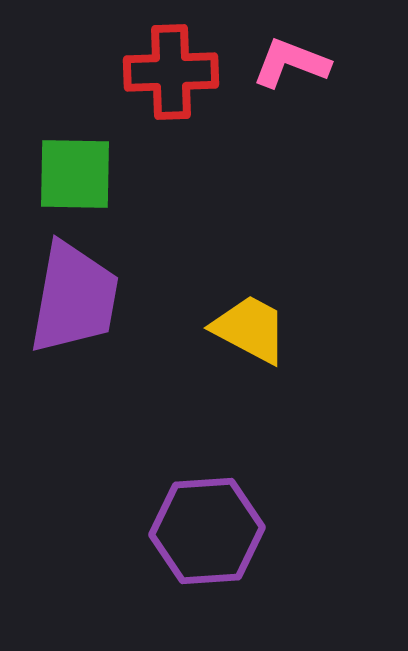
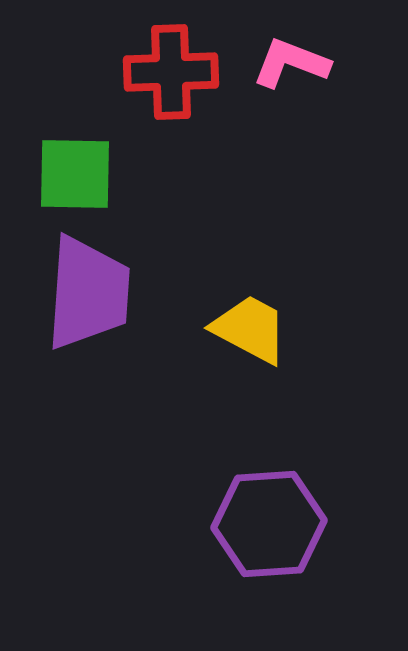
purple trapezoid: moved 14 px right, 5 px up; rotated 6 degrees counterclockwise
purple hexagon: moved 62 px right, 7 px up
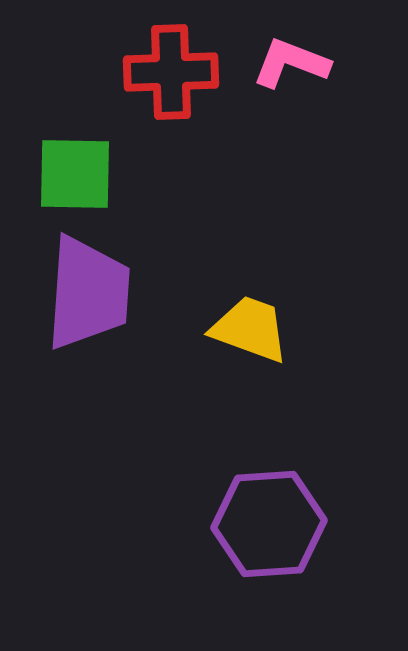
yellow trapezoid: rotated 8 degrees counterclockwise
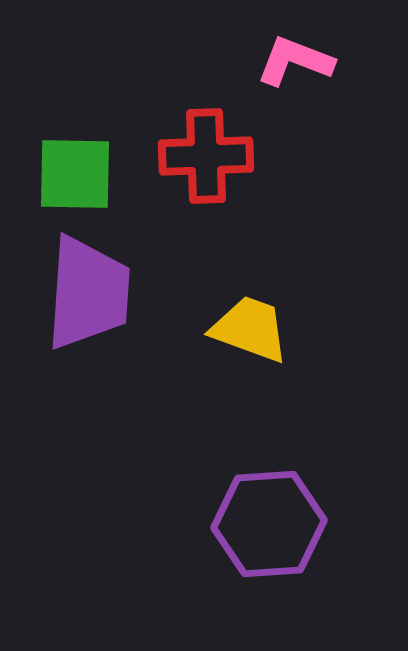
pink L-shape: moved 4 px right, 2 px up
red cross: moved 35 px right, 84 px down
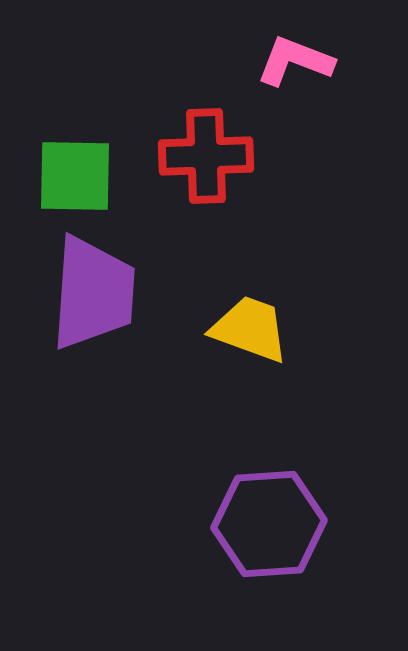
green square: moved 2 px down
purple trapezoid: moved 5 px right
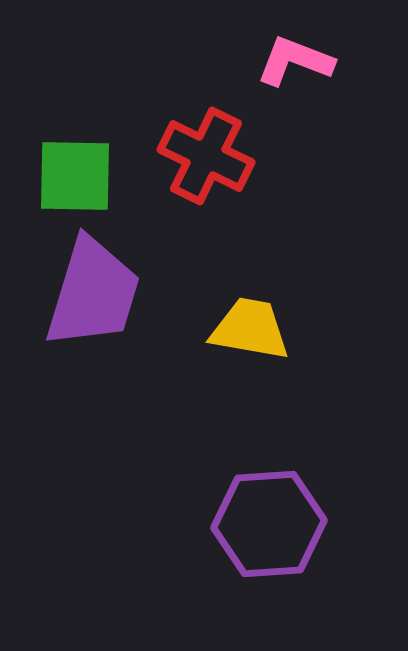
red cross: rotated 28 degrees clockwise
purple trapezoid: rotated 13 degrees clockwise
yellow trapezoid: rotated 10 degrees counterclockwise
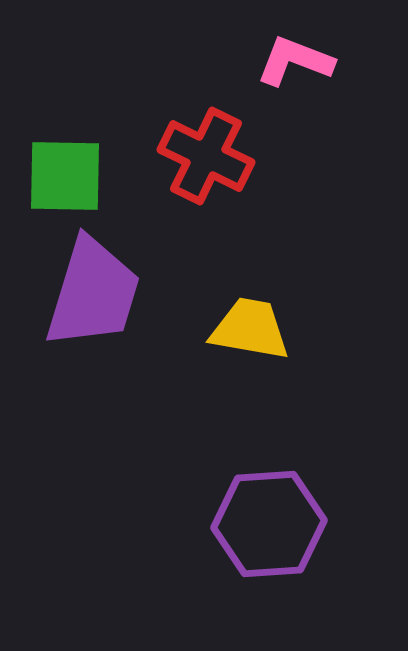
green square: moved 10 px left
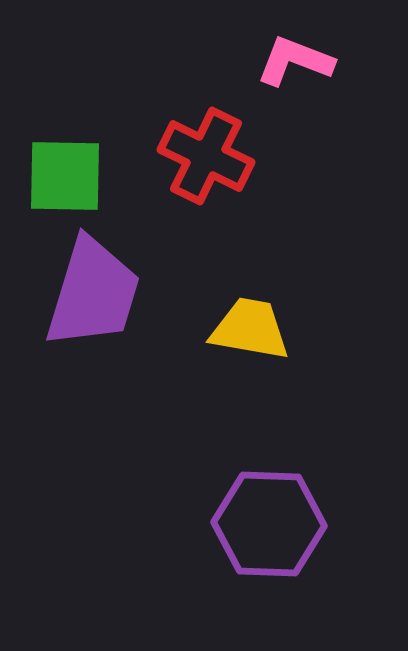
purple hexagon: rotated 6 degrees clockwise
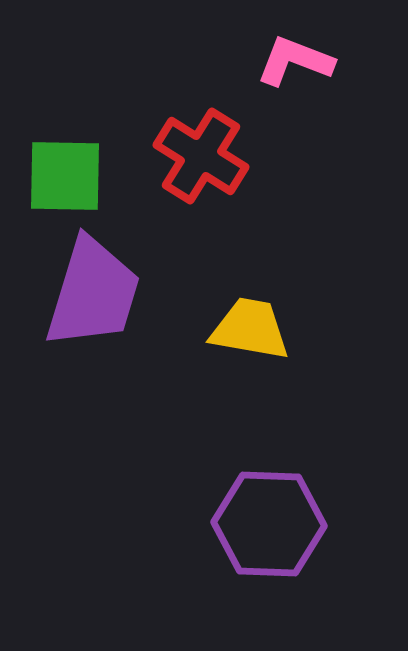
red cross: moved 5 px left; rotated 6 degrees clockwise
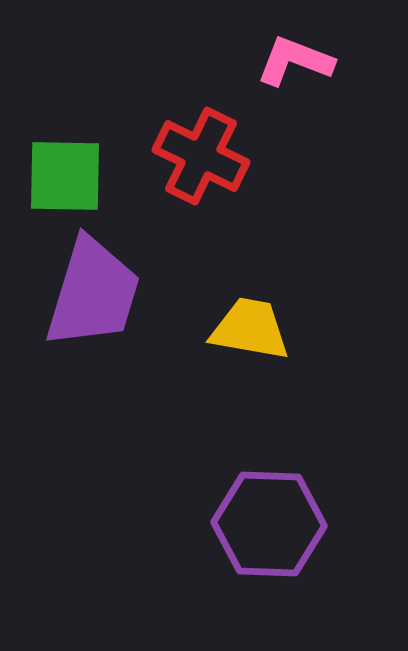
red cross: rotated 6 degrees counterclockwise
